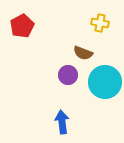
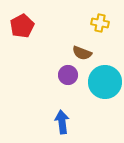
brown semicircle: moved 1 px left
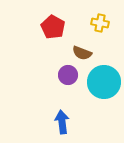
red pentagon: moved 31 px right, 1 px down; rotated 15 degrees counterclockwise
cyan circle: moved 1 px left
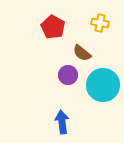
brown semicircle: rotated 18 degrees clockwise
cyan circle: moved 1 px left, 3 px down
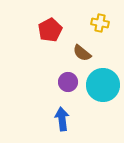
red pentagon: moved 3 px left, 3 px down; rotated 15 degrees clockwise
purple circle: moved 7 px down
blue arrow: moved 3 px up
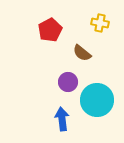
cyan circle: moved 6 px left, 15 px down
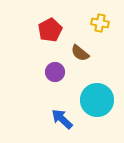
brown semicircle: moved 2 px left
purple circle: moved 13 px left, 10 px up
blue arrow: rotated 40 degrees counterclockwise
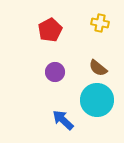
brown semicircle: moved 18 px right, 15 px down
blue arrow: moved 1 px right, 1 px down
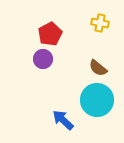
red pentagon: moved 4 px down
purple circle: moved 12 px left, 13 px up
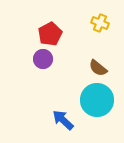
yellow cross: rotated 12 degrees clockwise
